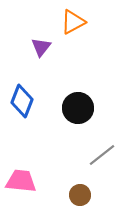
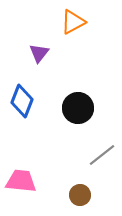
purple triangle: moved 2 px left, 6 px down
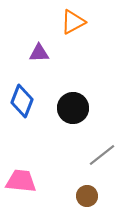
purple triangle: rotated 50 degrees clockwise
black circle: moved 5 px left
brown circle: moved 7 px right, 1 px down
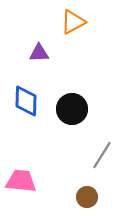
blue diamond: moved 4 px right; rotated 20 degrees counterclockwise
black circle: moved 1 px left, 1 px down
gray line: rotated 20 degrees counterclockwise
brown circle: moved 1 px down
